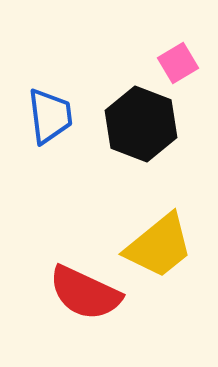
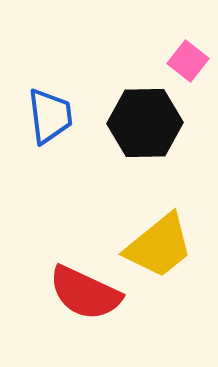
pink square: moved 10 px right, 2 px up; rotated 21 degrees counterclockwise
black hexagon: moved 4 px right, 1 px up; rotated 22 degrees counterclockwise
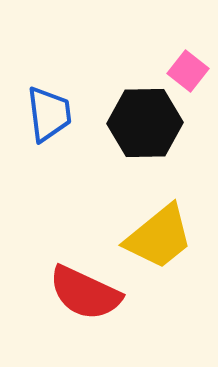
pink square: moved 10 px down
blue trapezoid: moved 1 px left, 2 px up
yellow trapezoid: moved 9 px up
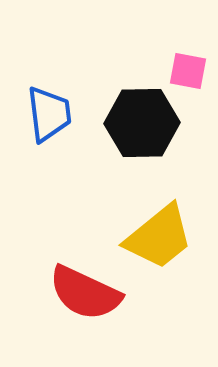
pink square: rotated 27 degrees counterclockwise
black hexagon: moved 3 px left
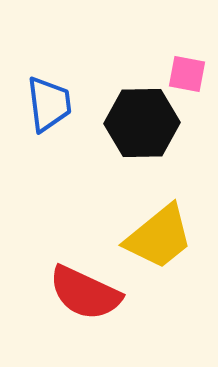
pink square: moved 1 px left, 3 px down
blue trapezoid: moved 10 px up
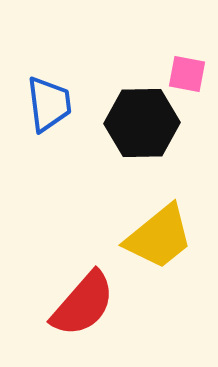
red semicircle: moved 2 px left, 11 px down; rotated 74 degrees counterclockwise
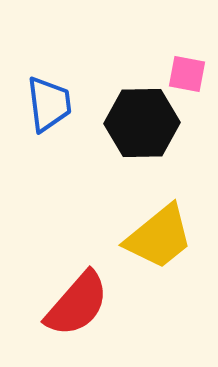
red semicircle: moved 6 px left
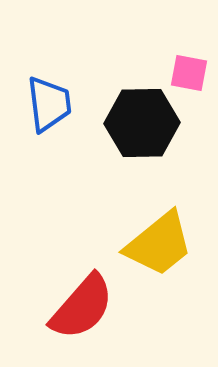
pink square: moved 2 px right, 1 px up
yellow trapezoid: moved 7 px down
red semicircle: moved 5 px right, 3 px down
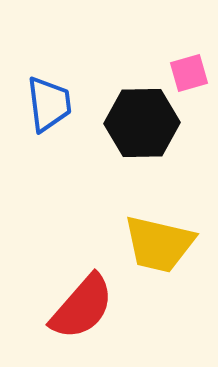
pink square: rotated 27 degrees counterclockwise
yellow trapezoid: rotated 52 degrees clockwise
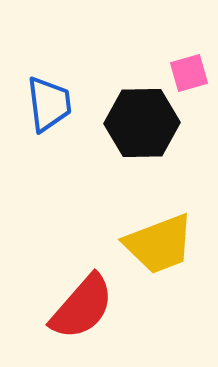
yellow trapezoid: rotated 34 degrees counterclockwise
